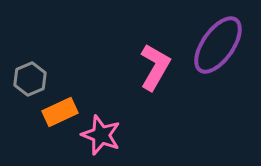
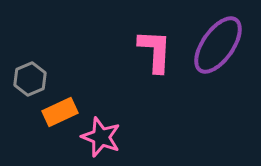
pink L-shape: moved 16 px up; rotated 27 degrees counterclockwise
pink star: moved 2 px down
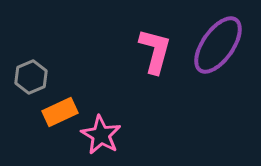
pink L-shape: rotated 12 degrees clockwise
gray hexagon: moved 1 px right, 2 px up
pink star: moved 2 px up; rotated 9 degrees clockwise
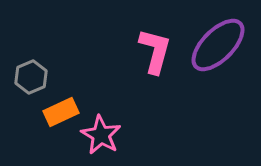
purple ellipse: rotated 10 degrees clockwise
orange rectangle: moved 1 px right
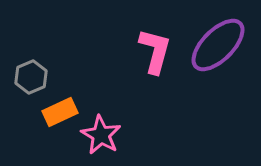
orange rectangle: moved 1 px left
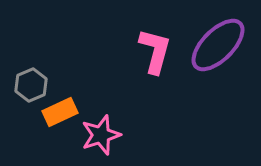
gray hexagon: moved 8 px down
pink star: rotated 24 degrees clockwise
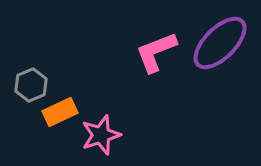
purple ellipse: moved 2 px right, 2 px up
pink L-shape: moved 1 px right, 1 px down; rotated 126 degrees counterclockwise
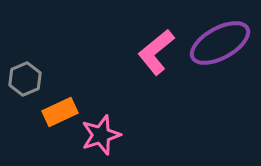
purple ellipse: rotated 16 degrees clockwise
pink L-shape: rotated 18 degrees counterclockwise
gray hexagon: moved 6 px left, 6 px up
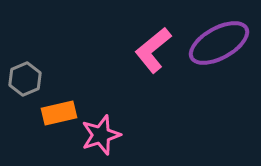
purple ellipse: moved 1 px left
pink L-shape: moved 3 px left, 2 px up
orange rectangle: moved 1 px left, 1 px down; rotated 12 degrees clockwise
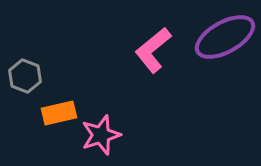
purple ellipse: moved 6 px right, 6 px up
gray hexagon: moved 3 px up; rotated 16 degrees counterclockwise
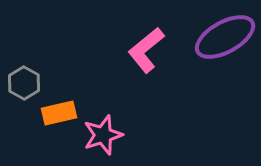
pink L-shape: moved 7 px left
gray hexagon: moved 1 px left, 7 px down; rotated 8 degrees clockwise
pink star: moved 2 px right
